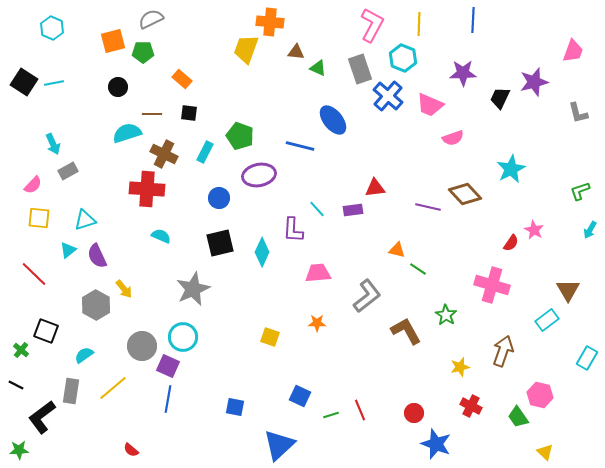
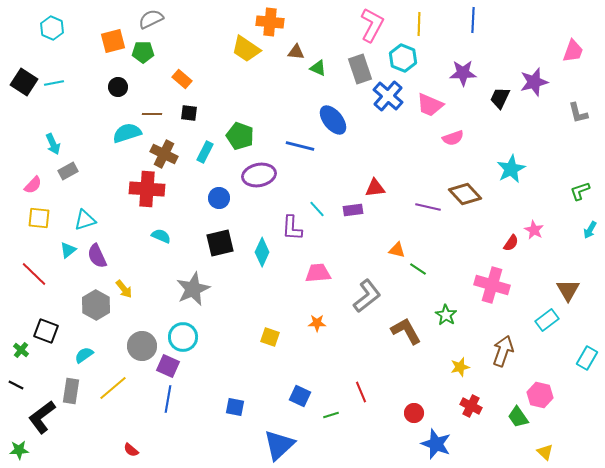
yellow trapezoid at (246, 49): rotated 76 degrees counterclockwise
purple L-shape at (293, 230): moved 1 px left, 2 px up
red line at (360, 410): moved 1 px right, 18 px up
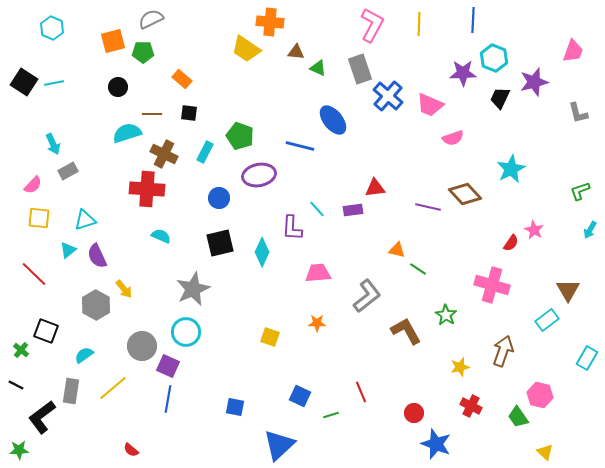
cyan hexagon at (403, 58): moved 91 px right
cyan circle at (183, 337): moved 3 px right, 5 px up
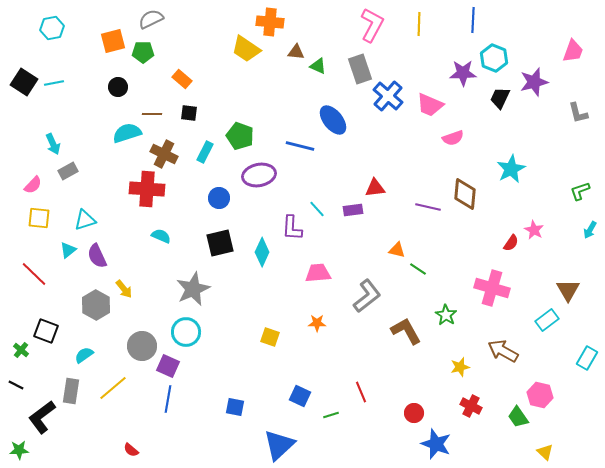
cyan hexagon at (52, 28): rotated 25 degrees clockwise
green triangle at (318, 68): moved 2 px up
brown diamond at (465, 194): rotated 48 degrees clockwise
pink cross at (492, 285): moved 3 px down
brown arrow at (503, 351): rotated 80 degrees counterclockwise
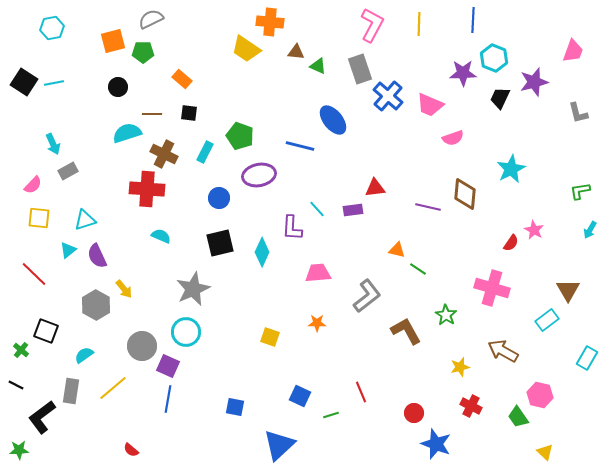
green L-shape at (580, 191): rotated 10 degrees clockwise
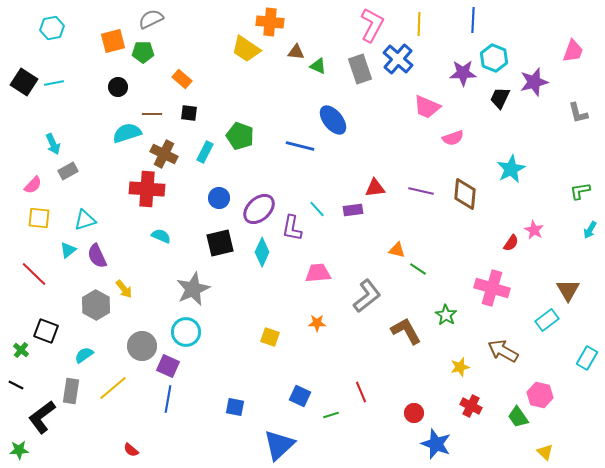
blue cross at (388, 96): moved 10 px right, 37 px up
pink trapezoid at (430, 105): moved 3 px left, 2 px down
purple ellipse at (259, 175): moved 34 px down; rotated 32 degrees counterclockwise
purple line at (428, 207): moved 7 px left, 16 px up
purple L-shape at (292, 228): rotated 8 degrees clockwise
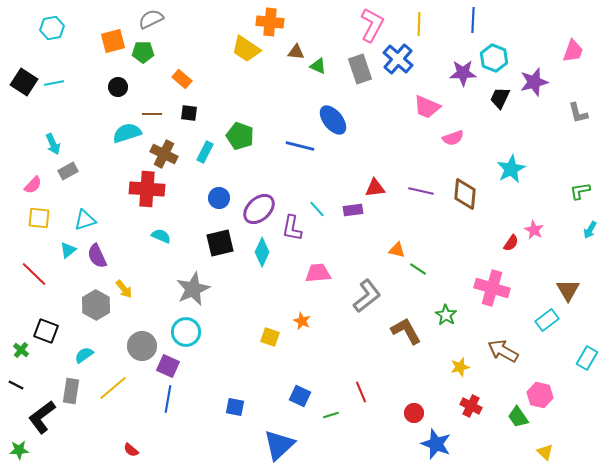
orange star at (317, 323): moved 15 px left, 2 px up; rotated 24 degrees clockwise
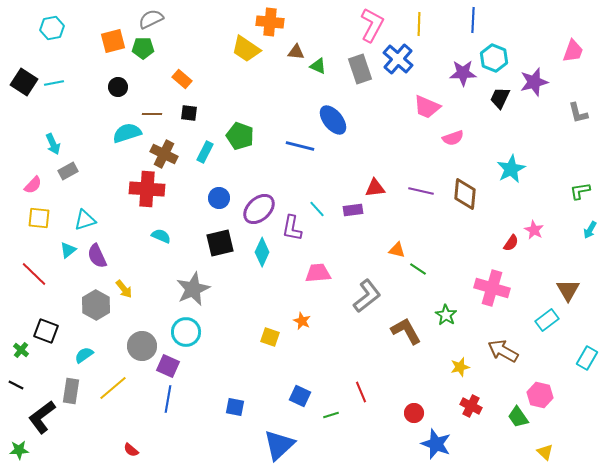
green pentagon at (143, 52): moved 4 px up
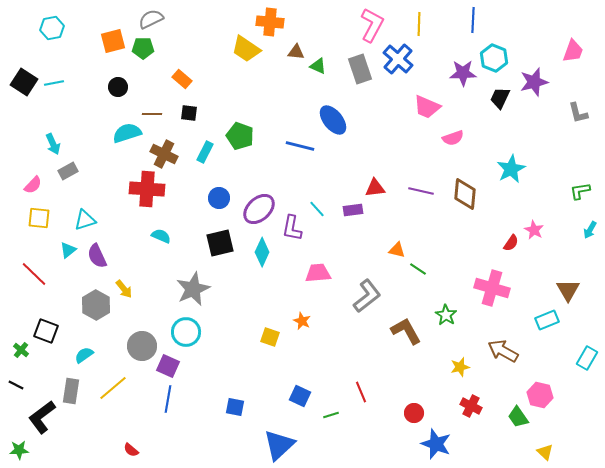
cyan rectangle at (547, 320): rotated 15 degrees clockwise
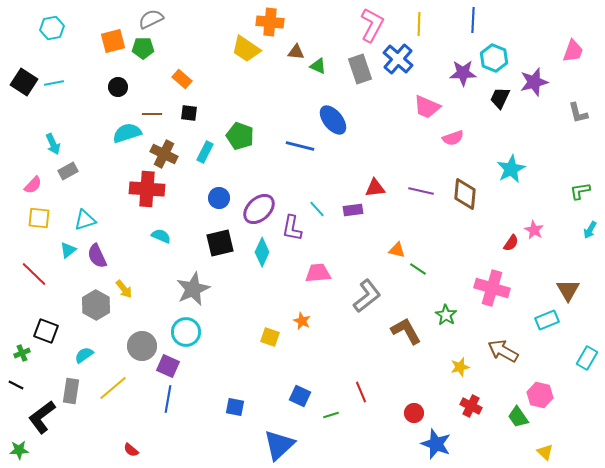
green cross at (21, 350): moved 1 px right, 3 px down; rotated 28 degrees clockwise
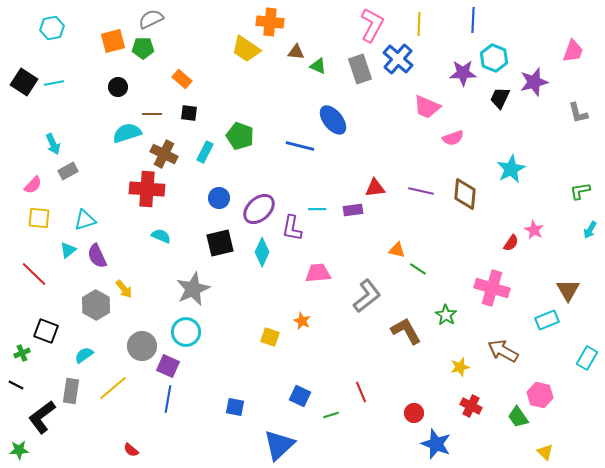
cyan line at (317, 209): rotated 48 degrees counterclockwise
